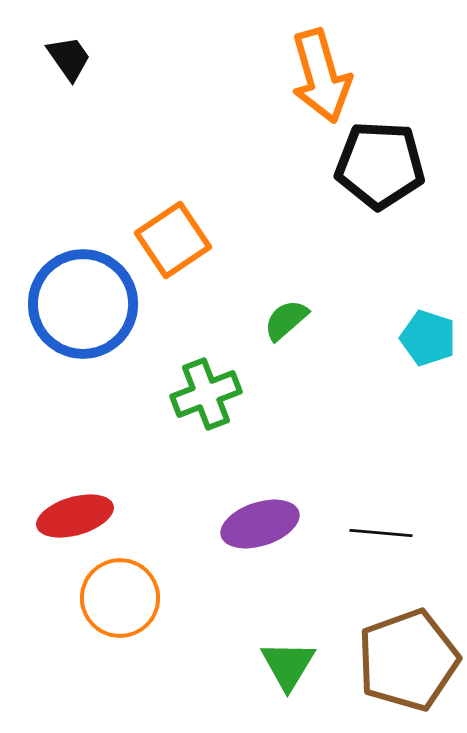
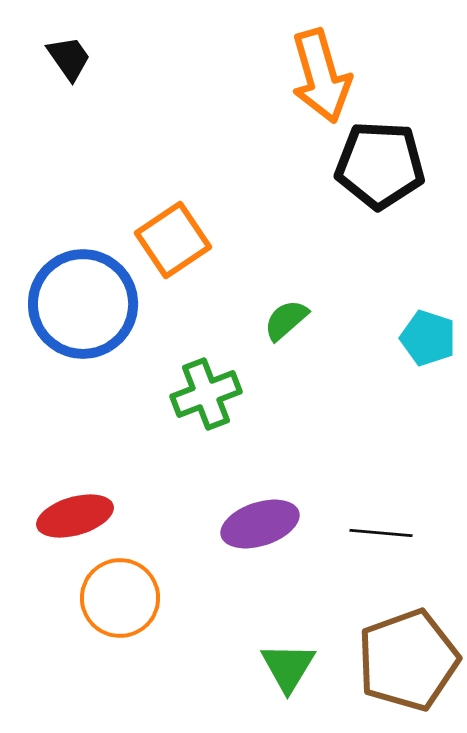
green triangle: moved 2 px down
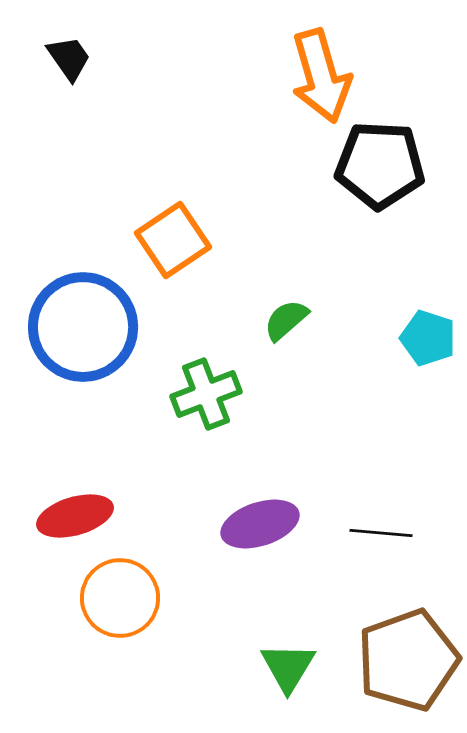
blue circle: moved 23 px down
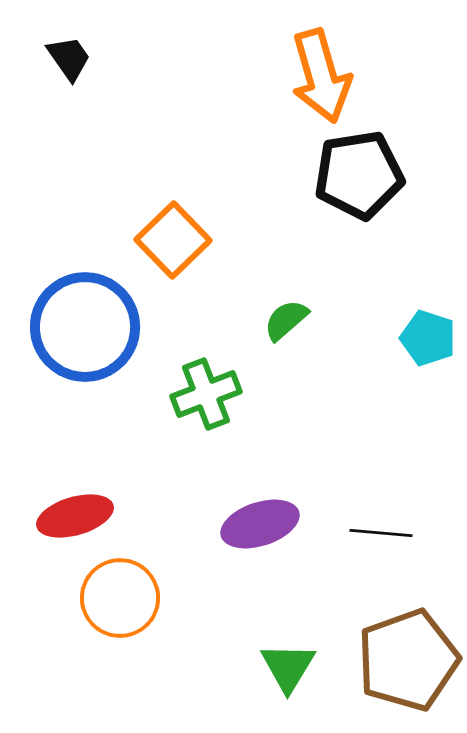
black pentagon: moved 21 px left, 10 px down; rotated 12 degrees counterclockwise
orange square: rotated 10 degrees counterclockwise
blue circle: moved 2 px right
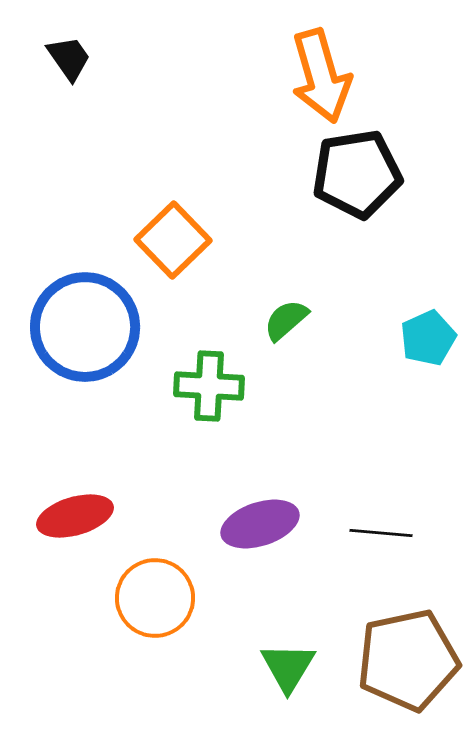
black pentagon: moved 2 px left, 1 px up
cyan pentagon: rotated 30 degrees clockwise
green cross: moved 3 px right, 8 px up; rotated 24 degrees clockwise
orange circle: moved 35 px right
brown pentagon: rotated 8 degrees clockwise
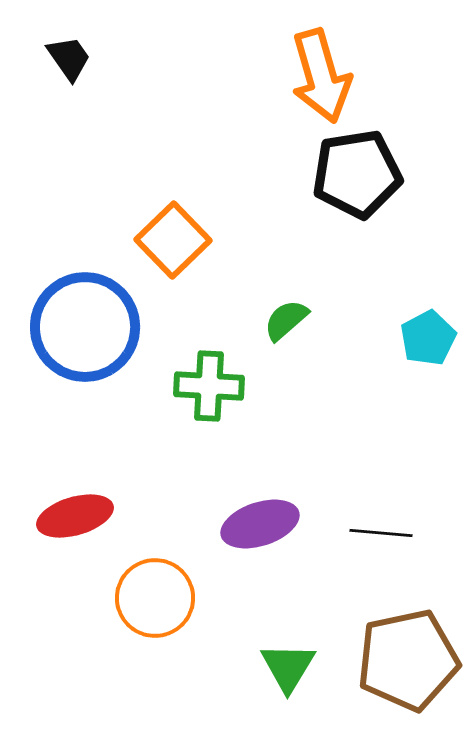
cyan pentagon: rotated 4 degrees counterclockwise
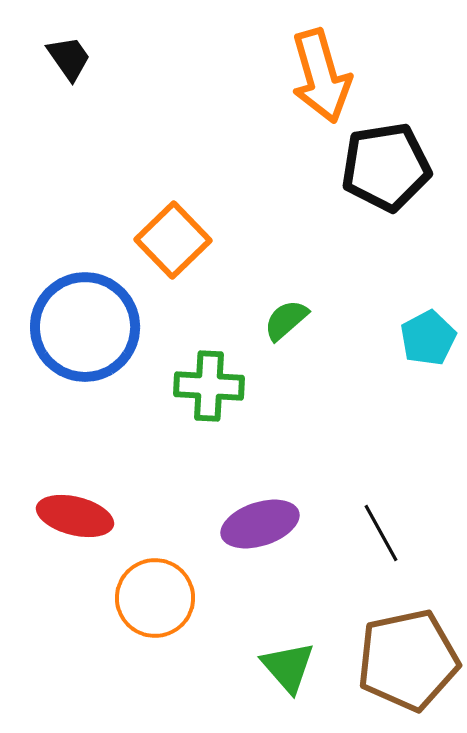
black pentagon: moved 29 px right, 7 px up
red ellipse: rotated 30 degrees clockwise
black line: rotated 56 degrees clockwise
green triangle: rotated 12 degrees counterclockwise
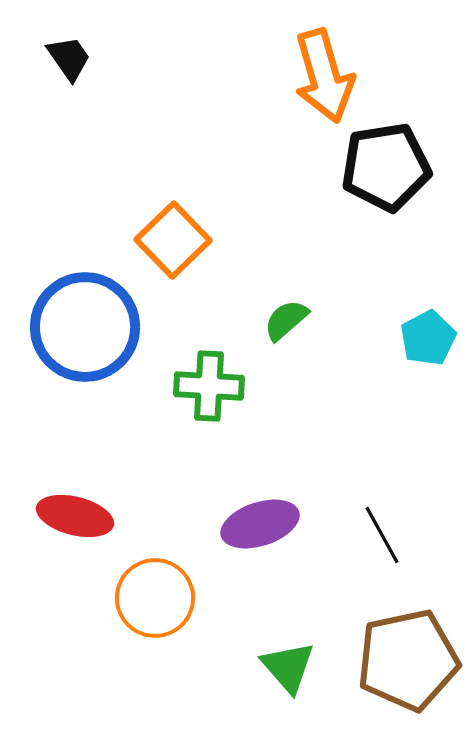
orange arrow: moved 3 px right
black line: moved 1 px right, 2 px down
